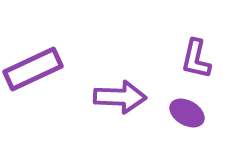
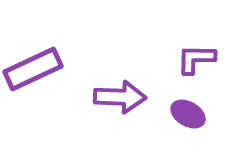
purple L-shape: rotated 78 degrees clockwise
purple ellipse: moved 1 px right, 1 px down
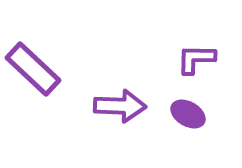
purple rectangle: rotated 68 degrees clockwise
purple arrow: moved 9 px down
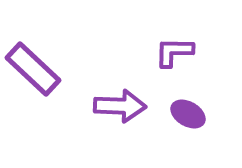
purple L-shape: moved 22 px left, 7 px up
